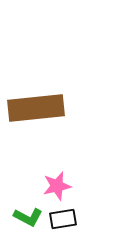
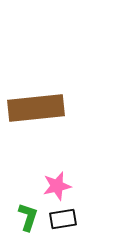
green L-shape: rotated 100 degrees counterclockwise
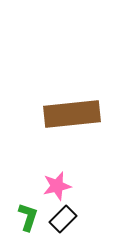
brown rectangle: moved 36 px right, 6 px down
black rectangle: rotated 36 degrees counterclockwise
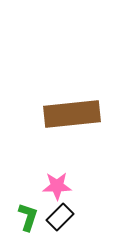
pink star: rotated 12 degrees clockwise
black rectangle: moved 3 px left, 2 px up
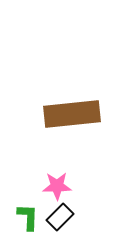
green L-shape: rotated 16 degrees counterclockwise
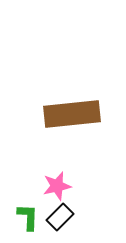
pink star: rotated 12 degrees counterclockwise
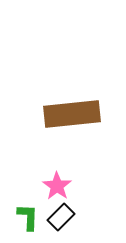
pink star: rotated 24 degrees counterclockwise
black rectangle: moved 1 px right
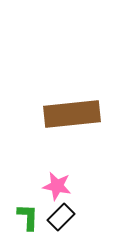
pink star: rotated 24 degrees counterclockwise
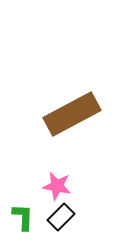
brown rectangle: rotated 22 degrees counterclockwise
green L-shape: moved 5 px left
